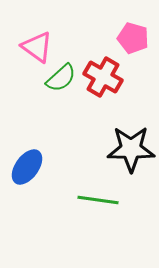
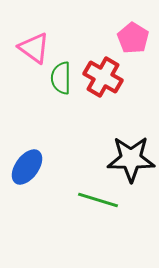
pink pentagon: rotated 16 degrees clockwise
pink triangle: moved 3 px left, 1 px down
green semicircle: rotated 132 degrees clockwise
black star: moved 10 px down
green line: rotated 9 degrees clockwise
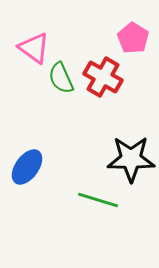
green semicircle: rotated 24 degrees counterclockwise
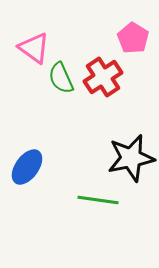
red cross: rotated 27 degrees clockwise
black star: moved 1 px up; rotated 12 degrees counterclockwise
green line: rotated 9 degrees counterclockwise
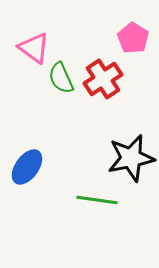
red cross: moved 2 px down
green line: moved 1 px left
